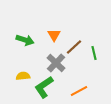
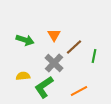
green line: moved 3 px down; rotated 24 degrees clockwise
gray cross: moved 2 px left
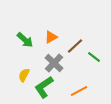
orange triangle: moved 3 px left, 2 px down; rotated 32 degrees clockwise
green arrow: rotated 24 degrees clockwise
brown line: moved 1 px right, 1 px up
green line: moved 1 px down; rotated 64 degrees counterclockwise
yellow semicircle: moved 1 px right, 1 px up; rotated 56 degrees counterclockwise
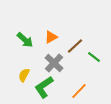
orange line: rotated 18 degrees counterclockwise
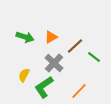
green arrow: moved 3 px up; rotated 24 degrees counterclockwise
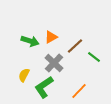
green arrow: moved 5 px right, 4 px down
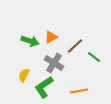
gray cross: rotated 12 degrees counterclockwise
orange line: rotated 36 degrees clockwise
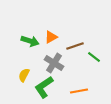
brown line: rotated 24 degrees clockwise
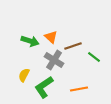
orange triangle: rotated 48 degrees counterclockwise
brown line: moved 2 px left
gray cross: moved 3 px up
orange line: moved 2 px up
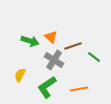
yellow semicircle: moved 4 px left
green L-shape: moved 3 px right
